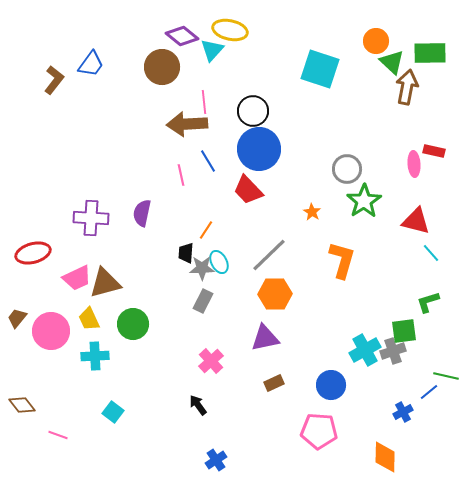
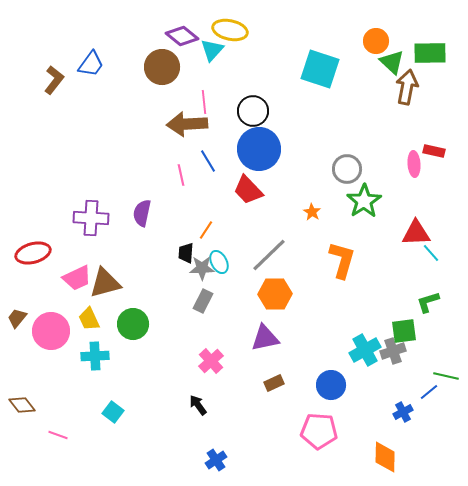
red triangle at (416, 221): moved 12 px down; rotated 16 degrees counterclockwise
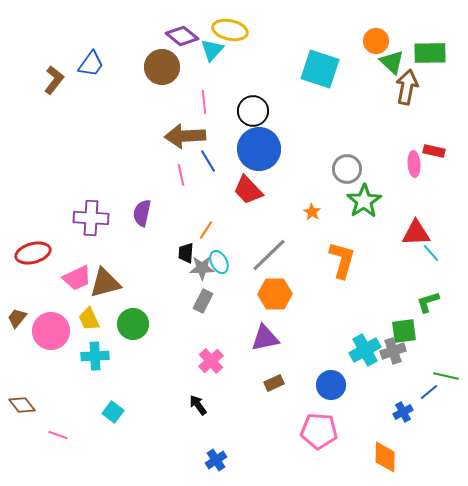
brown arrow at (187, 124): moved 2 px left, 12 px down
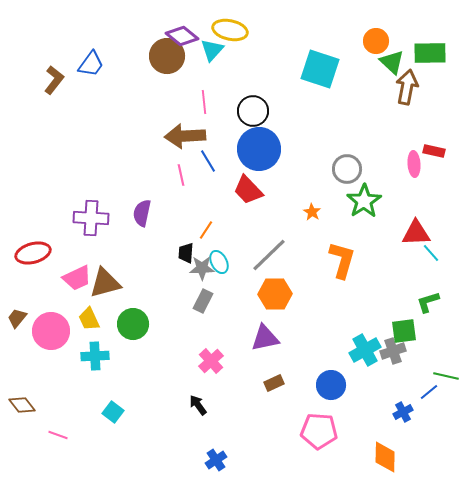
brown circle at (162, 67): moved 5 px right, 11 px up
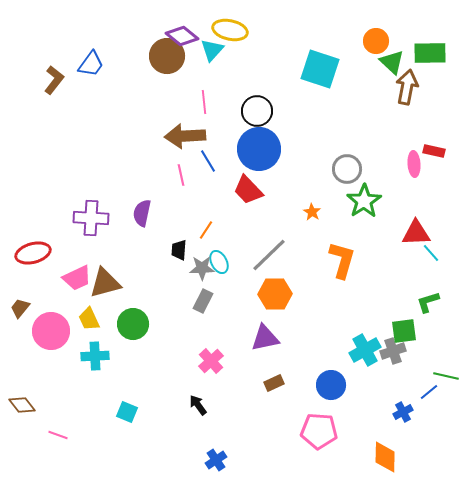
black circle at (253, 111): moved 4 px right
black trapezoid at (186, 253): moved 7 px left, 3 px up
brown trapezoid at (17, 318): moved 3 px right, 10 px up
cyan square at (113, 412): moved 14 px right; rotated 15 degrees counterclockwise
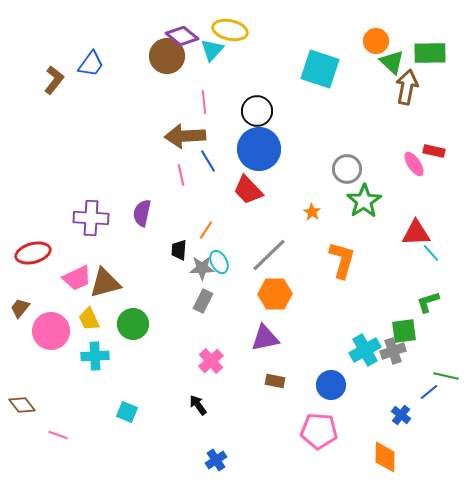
pink ellipse at (414, 164): rotated 30 degrees counterclockwise
brown rectangle at (274, 383): moved 1 px right, 2 px up; rotated 36 degrees clockwise
blue cross at (403, 412): moved 2 px left, 3 px down; rotated 24 degrees counterclockwise
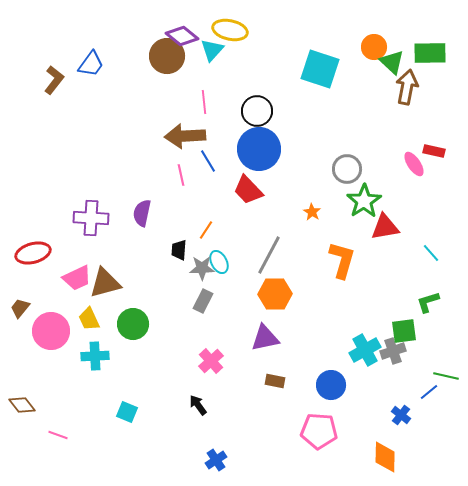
orange circle at (376, 41): moved 2 px left, 6 px down
red triangle at (416, 233): moved 31 px left, 6 px up; rotated 8 degrees counterclockwise
gray line at (269, 255): rotated 18 degrees counterclockwise
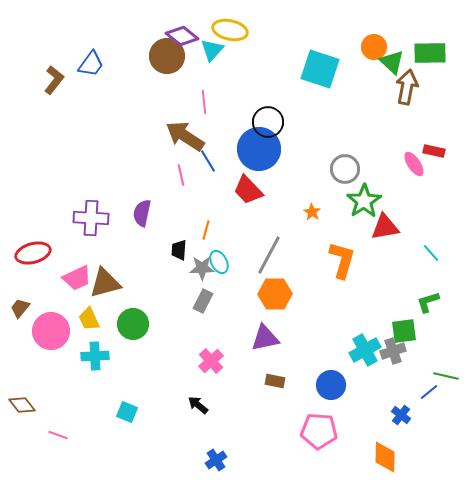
black circle at (257, 111): moved 11 px right, 11 px down
brown arrow at (185, 136): rotated 36 degrees clockwise
gray circle at (347, 169): moved 2 px left
orange line at (206, 230): rotated 18 degrees counterclockwise
black arrow at (198, 405): rotated 15 degrees counterclockwise
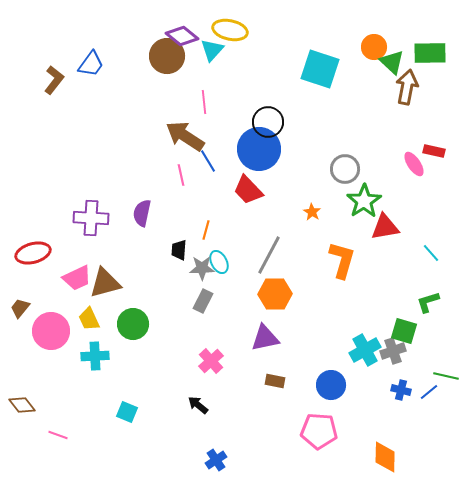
green square at (404, 331): rotated 24 degrees clockwise
blue cross at (401, 415): moved 25 px up; rotated 24 degrees counterclockwise
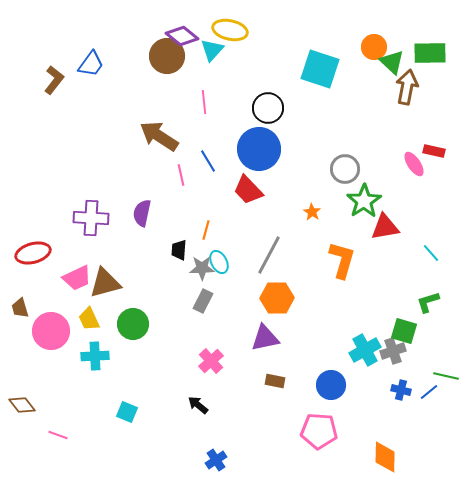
black circle at (268, 122): moved 14 px up
brown arrow at (185, 136): moved 26 px left
orange hexagon at (275, 294): moved 2 px right, 4 px down
brown trapezoid at (20, 308): rotated 55 degrees counterclockwise
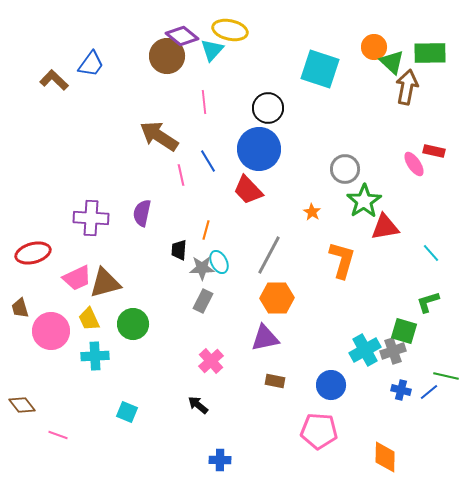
brown L-shape at (54, 80): rotated 84 degrees counterclockwise
blue cross at (216, 460): moved 4 px right; rotated 35 degrees clockwise
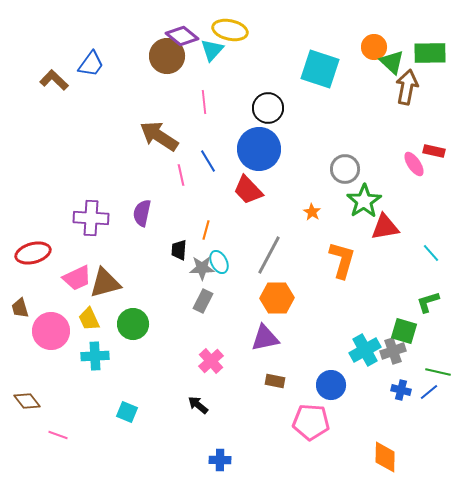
green line at (446, 376): moved 8 px left, 4 px up
brown diamond at (22, 405): moved 5 px right, 4 px up
pink pentagon at (319, 431): moved 8 px left, 9 px up
